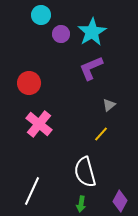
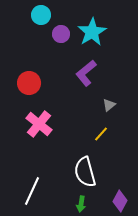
purple L-shape: moved 5 px left, 5 px down; rotated 16 degrees counterclockwise
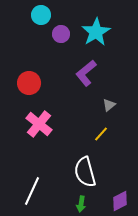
cyan star: moved 4 px right
purple diamond: rotated 35 degrees clockwise
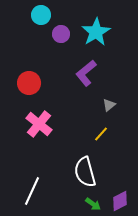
green arrow: moved 12 px right; rotated 63 degrees counterclockwise
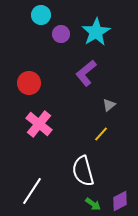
white semicircle: moved 2 px left, 1 px up
white line: rotated 8 degrees clockwise
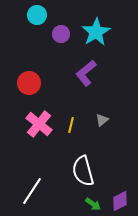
cyan circle: moved 4 px left
gray triangle: moved 7 px left, 15 px down
yellow line: moved 30 px left, 9 px up; rotated 28 degrees counterclockwise
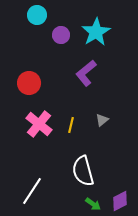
purple circle: moved 1 px down
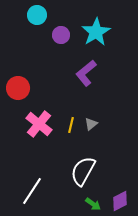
red circle: moved 11 px left, 5 px down
gray triangle: moved 11 px left, 4 px down
white semicircle: rotated 44 degrees clockwise
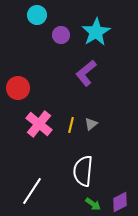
white semicircle: rotated 24 degrees counterclockwise
purple diamond: moved 1 px down
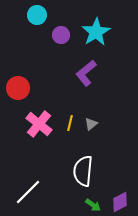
yellow line: moved 1 px left, 2 px up
white line: moved 4 px left, 1 px down; rotated 12 degrees clockwise
green arrow: moved 1 px down
